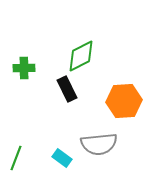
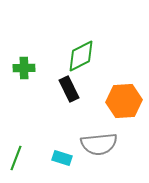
black rectangle: moved 2 px right
cyan rectangle: rotated 18 degrees counterclockwise
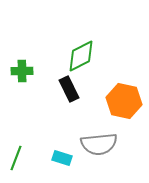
green cross: moved 2 px left, 3 px down
orange hexagon: rotated 16 degrees clockwise
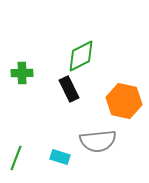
green cross: moved 2 px down
gray semicircle: moved 1 px left, 3 px up
cyan rectangle: moved 2 px left, 1 px up
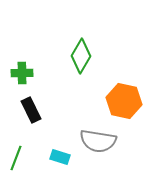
green diamond: rotated 32 degrees counterclockwise
black rectangle: moved 38 px left, 21 px down
gray semicircle: rotated 15 degrees clockwise
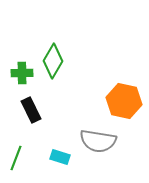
green diamond: moved 28 px left, 5 px down
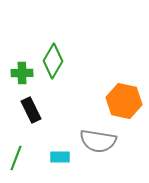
cyan rectangle: rotated 18 degrees counterclockwise
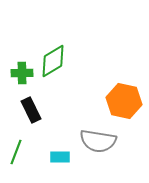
green diamond: rotated 28 degrees clockwise
green line: moved 6 px up
